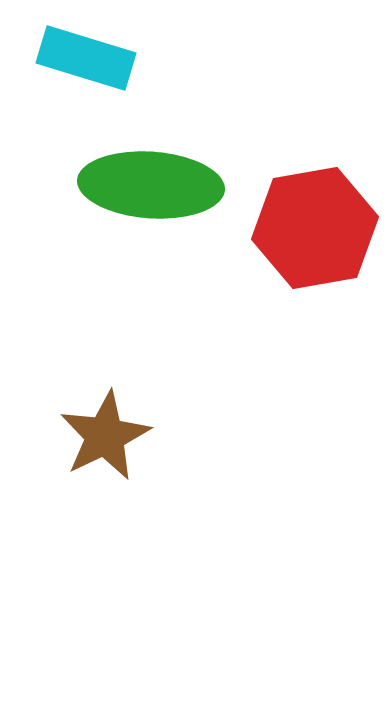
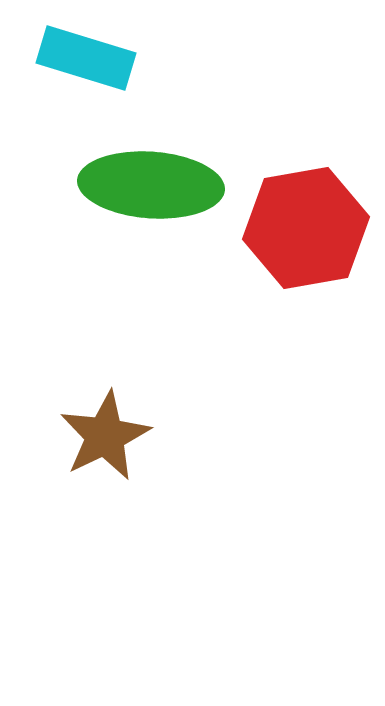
red hexagon: moved 9 px left
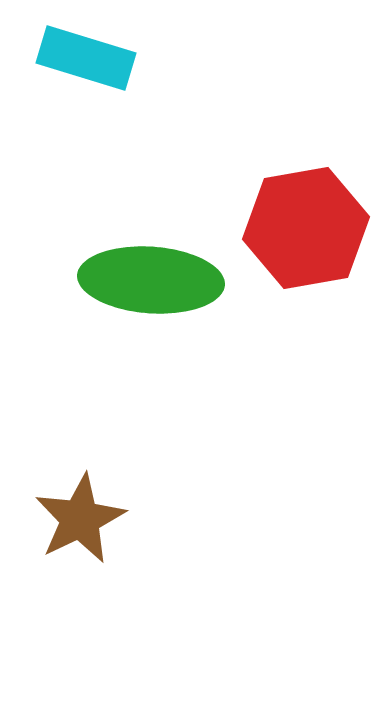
green ellipse: moved 95 px down
brown star: moved 25 px left, 83 px down
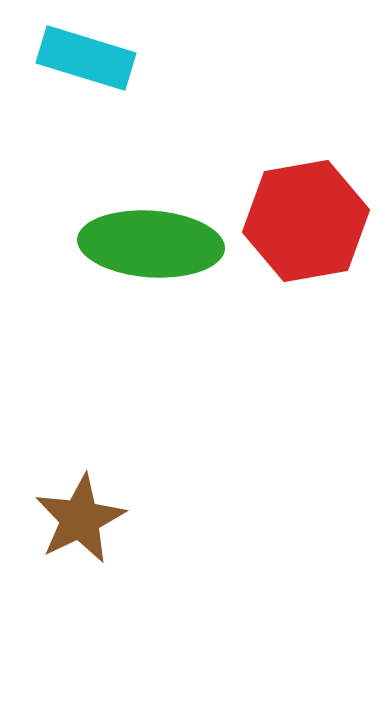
red hexagon: moved 7 px up
green ellipse: moved 36 px up
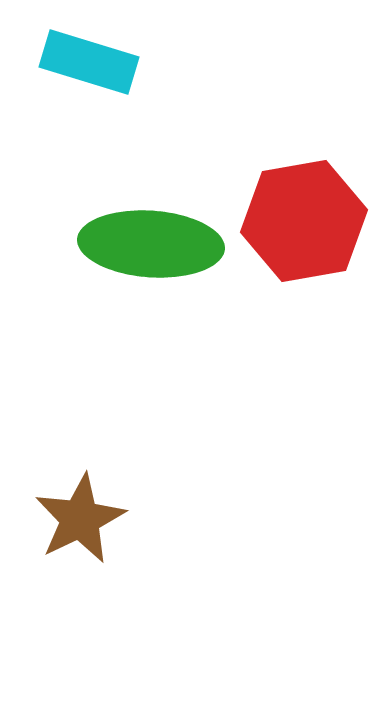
cyan rectangle: moved 3 px right, 4 px down
red hexagon: moved 2 px left
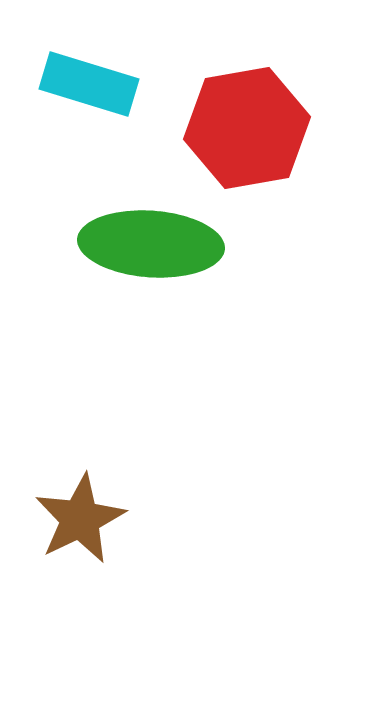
cyan rectangle: moved 22 px down
red hexagon: moved 57 px left, 93 px up
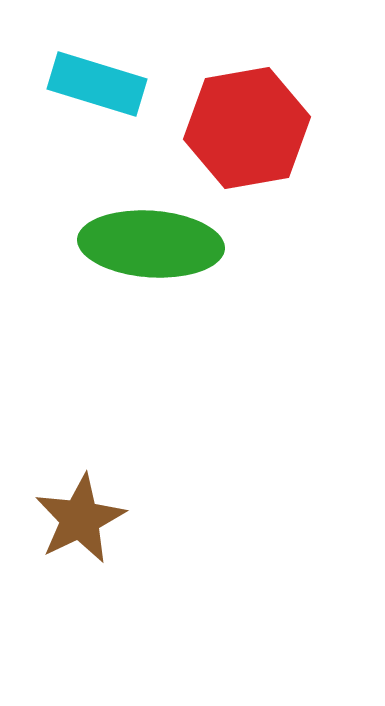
cyan rectangle: moved 8 px right
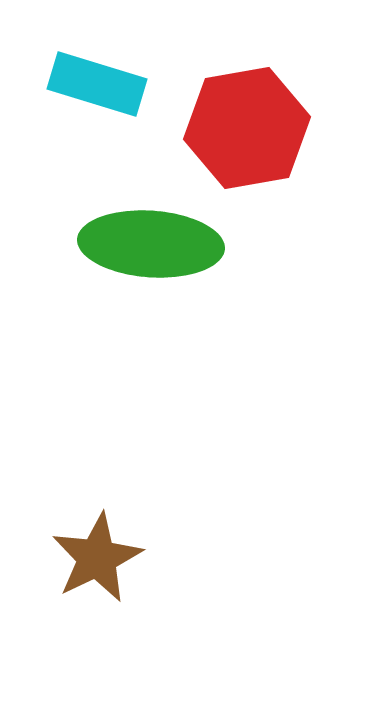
brown star: moved 17 px right, 39 px down
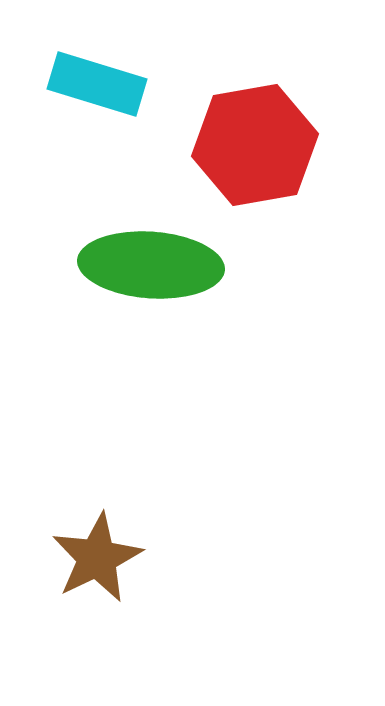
red hexagon: moved 8 px right, 17 px down
green ellipse: moved 21 px down
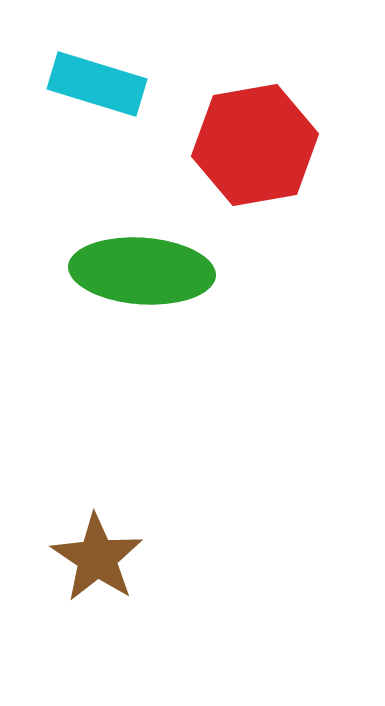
green ellipse: moved 9 px left, 6 px down
brown star: rotated 12 degrees counterclockwise
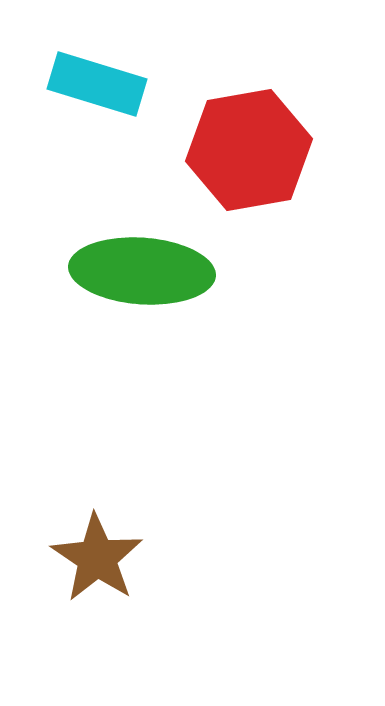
red hexagon: moved 6 px left, 5 px down
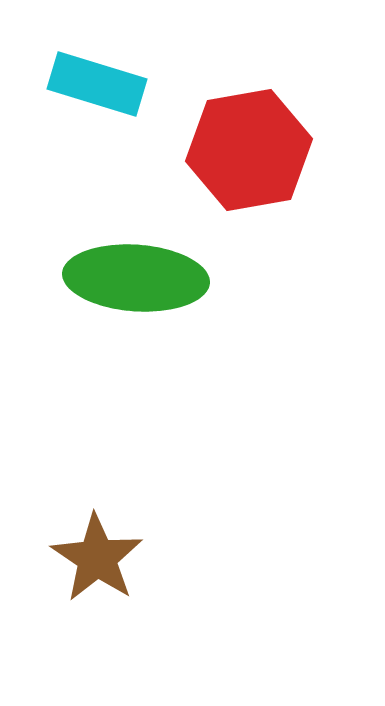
green ellipse: moved 6 px left, 7 px down
